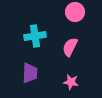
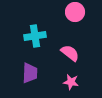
pink semicircle: moved 6 px down; rotated 102 degrees clockwise
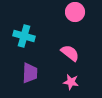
cyan cross: moved 11 px left; rotated 25 degrees clockwise
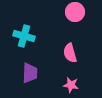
pink semicircle: rotated 144 degrees counterclockwise
pink star: moved 3 px down
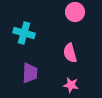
cyan cross: moved 3 px up
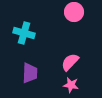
pink circle: moved 1 px left
pink semicircle: moved 9 px down; rotated 60 degrees clockwise
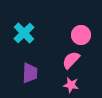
pink circle: moved 7 px right, 23 px down
cyan cross: rotated 30 degrees clockwise
pink semicircle: moved 1 px right, 2 px up
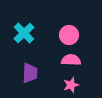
pink circle: moved 12 px left
pink semicircle: rotated 48 degrees clockwise
pink star: rotated 28 degrees counterclockwise
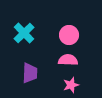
pink semicircle: moved 3 px left
